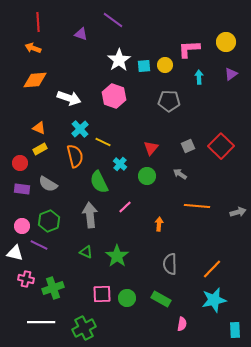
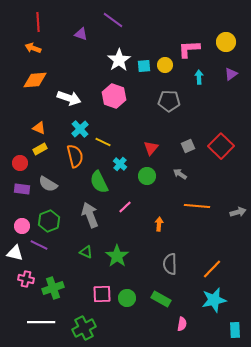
gray arrow at (90, 215): rotated 15 degrees counterclockwise
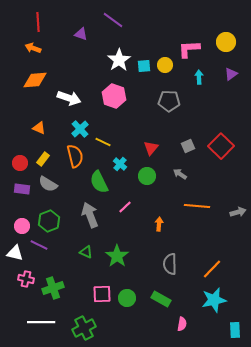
yellow rectangle at (40, 149): moved 3 px right, 10 px down; rotated 24 degrees counterclockwise
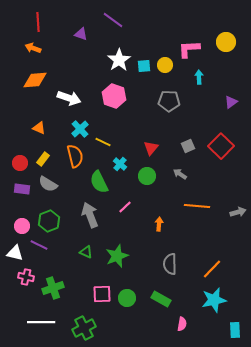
purple triangle at (231, 74): moved 28 px down
green star at (117, 256): rotated 15 degrees clockwise
pink cross at (26, 279): moved 2 px up
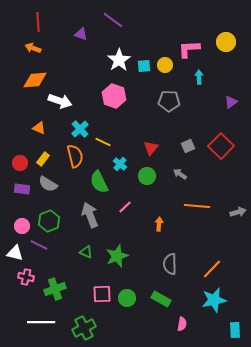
white arrow at (69, 98): moved 9 px left, 3 px down
green cross at (53, 288): moved 2 px right, 1 px down
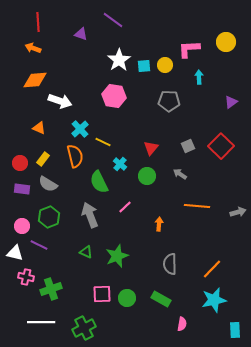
pink hexagon at (114, 96): rotated 10 degrees counterclockwise
green hexagon at (49, 221): moved 4 px up
green cross at (55, 289): moved 4 px left
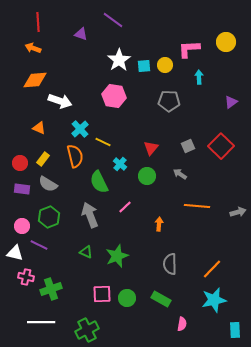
green cross at (84, 328): moved 3 px right, 2 px down
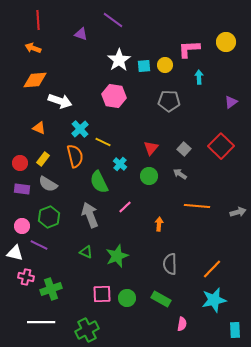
red line at (38, 22): moved 2 px up
gray square at (188, 146): moved 4 px left, 3 px down; rotated 24 degrees counterclockwise
green circle at (147, 176): moved 2 px right
